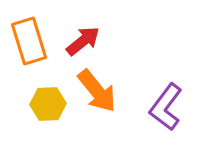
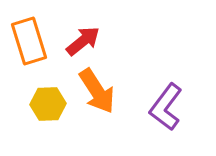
orange arrow: rotated 6 degrees clockwise
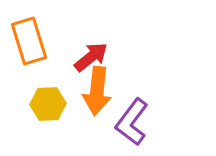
red arrow: moved 8 px right, 16 px down
orange arrow: rotated 39 degrees clockwise
purple L-shape: moved 34 px left, 15 px down
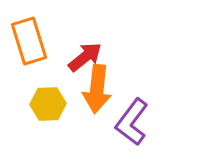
red arrow: moved 6 px left
orange arrow: moved 2 px up
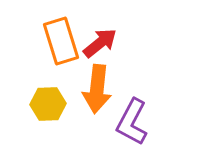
orange rectangle: moved 32 px right
red arrow: moved 15 px right, 14 px up
purple L-shape: rotated 9 degrees counterclockwise
